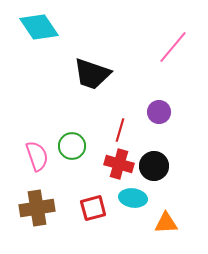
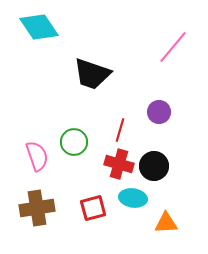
green circle: moved 2 px right, 4 px up
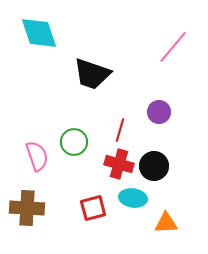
cyan diamond: moved 6 px down; rotated 15 degrees clockwise
brown cross: moved 10 px left; rotated 12 degrees clockwise
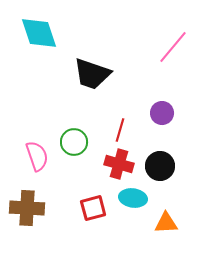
purple circle: moved 3 px right, 1 px down
black circle: moved 6 px right
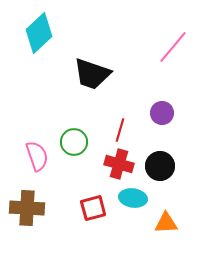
cyan diamond: rotated 66 degrees clockwise
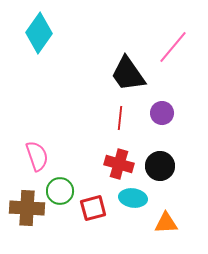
cyan diamond: rotated 12 degrees counterclockwise
black trapezoid: moved 36 px right; rotated 36 degrees clockwise
red line: moved 12 px up; rotated 10 degrees counterclockwise
green circle: moved 14 px left, 49 px down
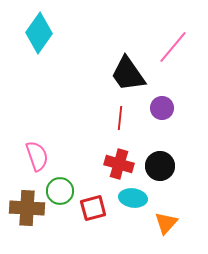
purple circle: moved 5 px up
orange triangle: rotated 45 degrees counterclockwise
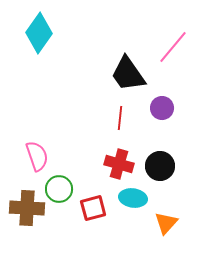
green circle: moved 1 px left, 2 px up
